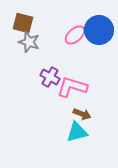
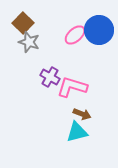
brown square: rotated 30 degrees clockwise
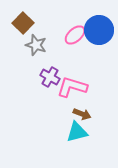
gray star: moved 7 px right, 3 px down
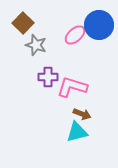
blue circle: moved 5 px up
purple cross: moved 2 px left; rotated 30 degrees counterclockwise
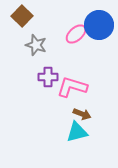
brown square: moved 1 px left, 7 px up
pink ellipse: moved 1 px right, 1 px up
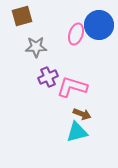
brown square: rotated 30 degrees clockwise
pink ellipse: rotated 30 degrees counterclockwise
gray star: moved 2 px down; rotated 20 degrees counterclockwise
purple cross: rotated 24 degrees counterclockwise
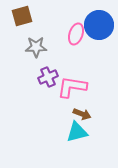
pink L-shape: rotated 8 degrees counterclockwise
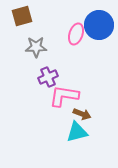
pink L-shape: moved 8 px left, 9 px down
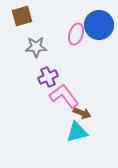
pink L-shape: rotated 44 degrees clockwise
brown arrow: moved 1 px up
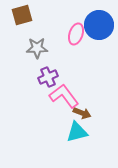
brown square: moved 1 px up
gray star: moved 1 px right, 1 px down
